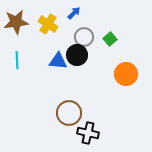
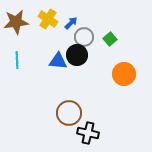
blue arrow: moved 3 px left, 10 px down
yellow cross: moved 5 px up
orange circle: moved 2 px left
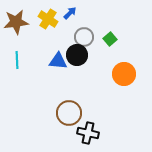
blue arrow: moved 1 px left, 10 px up
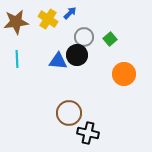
cyan line: moved 1 px up
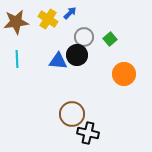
brown circle: moved 3 px right, 1 px down
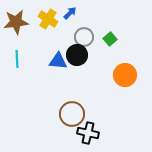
orange circle: moved 1 px right, 1 px down
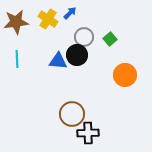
black cross: rotated 15 degrees counterclockwise
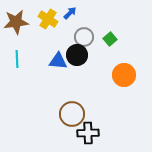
orange circle: moved 1 px left
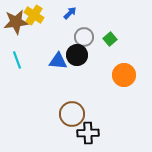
yellow cross: moved 14 px left, 4 px up
cyan line: moved 1 px down; rotated 18 degrees counterclockwise
